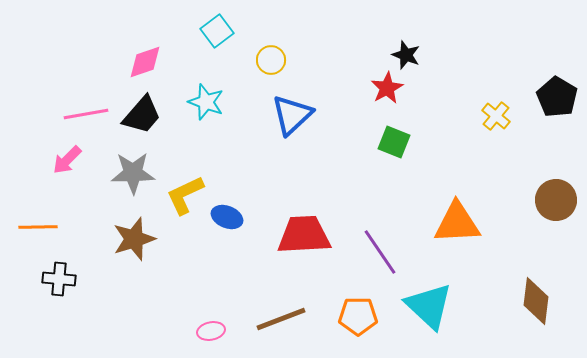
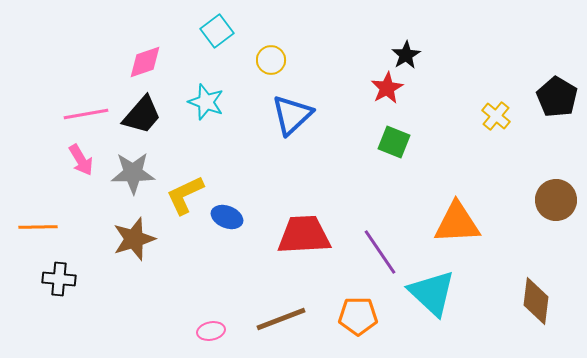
black star: rotated 20 degrees clockwise
pink arrow: moved 14 px right; rotated 76 degrees counterclockwise
cyan triangle: moved 3 px right, 13 px up
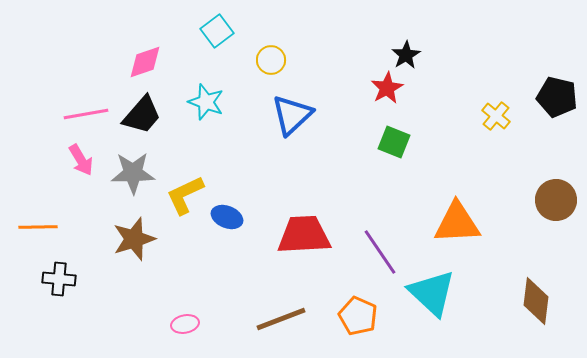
black pentagon: rotated 18 degrees counterclockwise
orange pentagon: rotated 24 degrees clockwise
pink ellipse: moved 26 px left, 7 px up
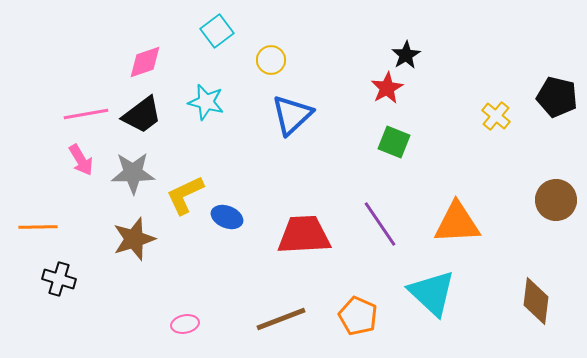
cyan star: rotated 6 degrees counterclockwise
black trapezoid: rotated 12 degrees clockwise
purple line: moved 28 px up
black cross: rotated 12 degrees clockwise
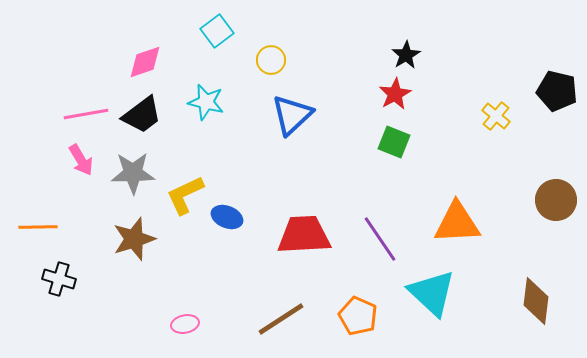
red star: moved 8 px right, 6 px down
black pentagon: moved 6 px up
purple line: moved 15 px down
brown line: rotated 12 degrees counterclockwise
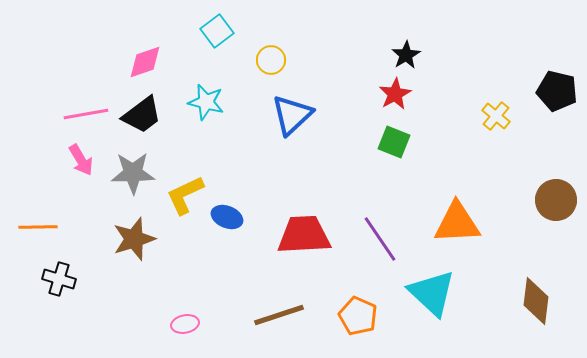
brown line: moved 2 px left, 4 px up; rotated 15 degrees clockwise
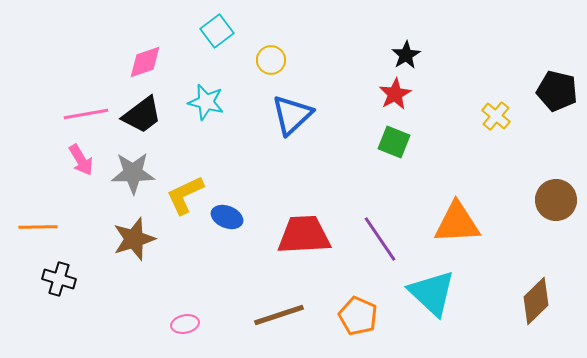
brown diamond: rotated 39 degrees clockwise
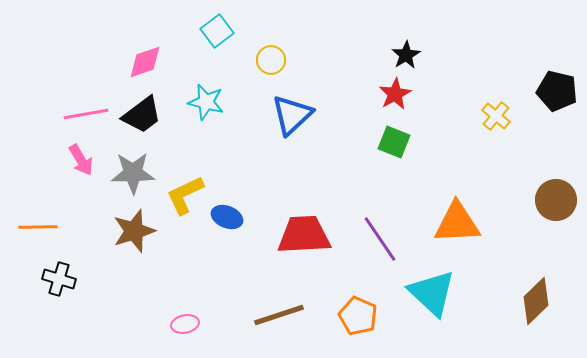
brown star: moved 8 px up
